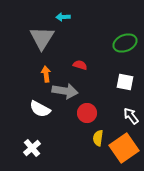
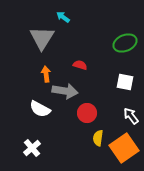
cyan arrow: rotated 40 degrees clockwise
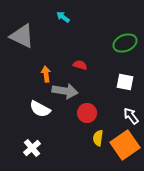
gray triangle: moved 20 px left, 2 px up; rotated 36 degrees counterclockwise
orange square: moved 1 px right, 3 px up
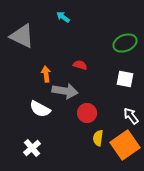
white square: moved 3 px up
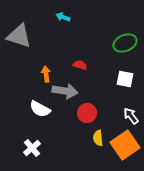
cyan arrow: rotated 16 degrees counterclockwise
gray triangle: moved 3 px left; rotated 8 degrees counterclockwise
yellow semicircle: rotated 14 degrees counterclockwise
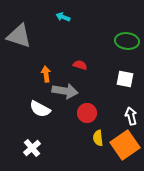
green ellipse: moved 2 px right, 2 px up; rotated 30 degrees clockwise
white arrow: rotated 24 degrees clockwise
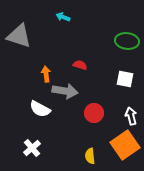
red circle: moved 7 px right
yellow semicircle: moved 8 px left, 18 px down
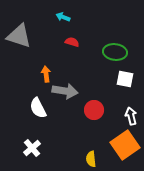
green ellipse: moved 12 px left, 11 px down
red semicircle: moved 8 px left, 23 px up
white semicircle: moved 2 px left, 1 px up; rotated 35 degrees clockwise
red circle: moved 3 px up
yellow semicircle: moved 1 px right, 3 px down
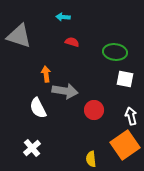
cyan arrow: rotated 16 degrees counterclockwise
